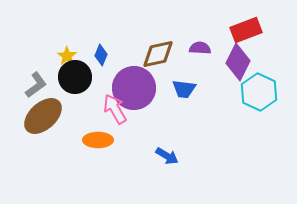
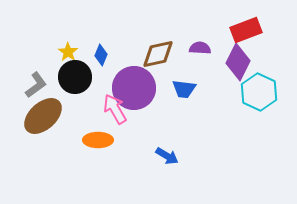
yellow star: moved 1 px right, 4 px up
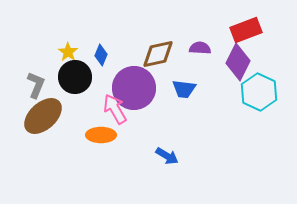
gray L-shape: rotated 32 degrees counterclockwise
orange ellipse: moved 3 px right, 5 px up
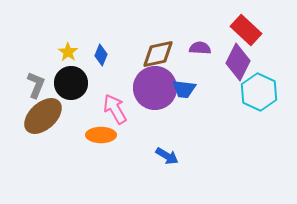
red rectangle: rotated 64 degrees clockwise
black circle: moved 4 px left, 6 px down
purple circle: moved 21 px right
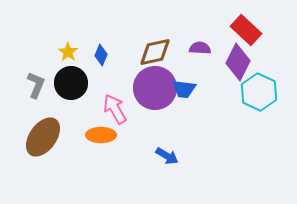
brown diamond: moved 3 px left, 2 px up
brown ellipse: moved 21 px down; rotated 12 degrees counterclockwise
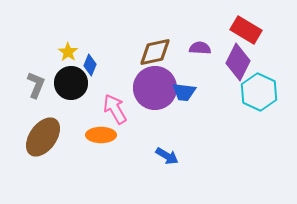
red rectangle: rotated 12 degrees counterclockwise
blue diamond: moved 11 px left, 10 px down
blue trapezoid: moved 3 px down
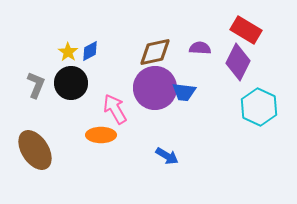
blue diamond: moved 14 px up; rotated 40 degrees clockwise
cyan hexagon: moved 15 px down
brown ellipse: moved 8 px left, 13 px down; rotated 69 degrees counterclockwise
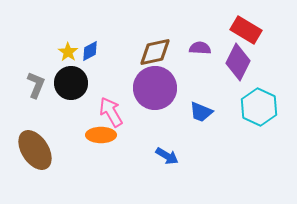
blue trapezoid: moved 17 px right, 20 px down; rotated 15 degrees clockwise
pink arrow: moved 4 px left, 3 px down
